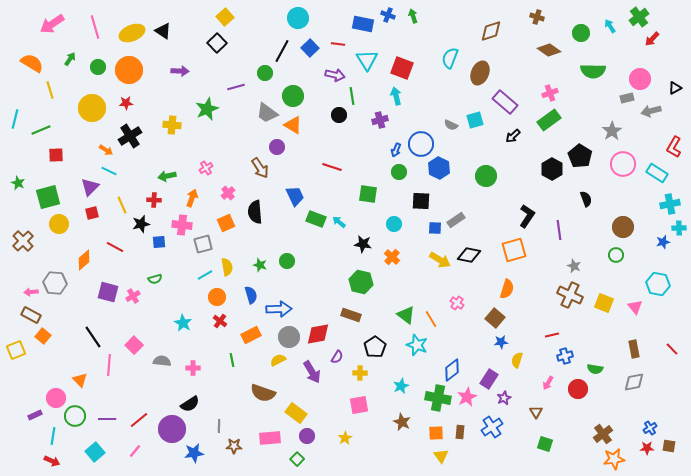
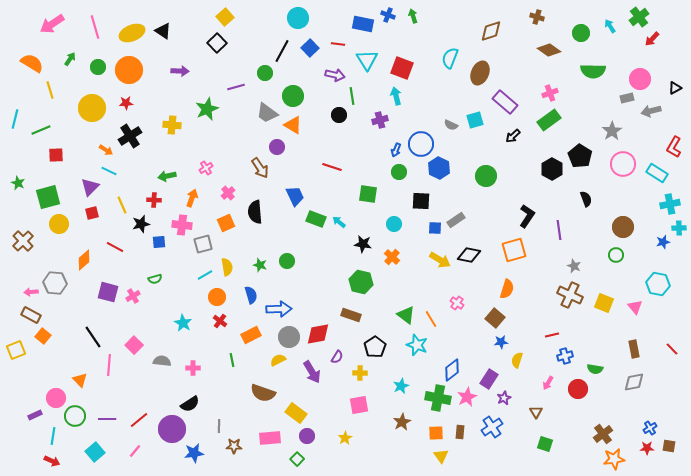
brown star at (402, 422): rotated 18 degrees clockwise
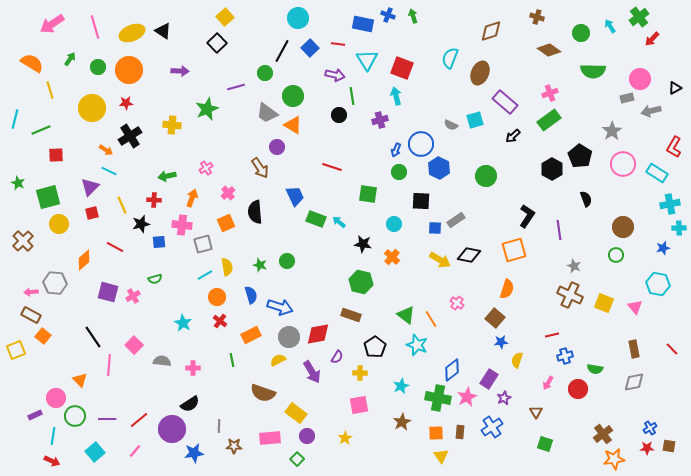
blue star at (663, 242): moved 6 px down
blue arrow at (279, 309): moved 1 px right, 2 px up; rotated 20 degrees clockwise
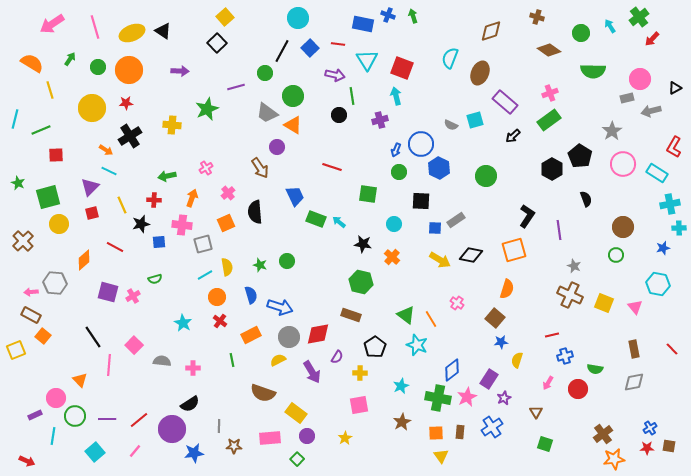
black diamond at (469, 255): moved 2 px right
red arrow at (52, 461): moved 25 px left
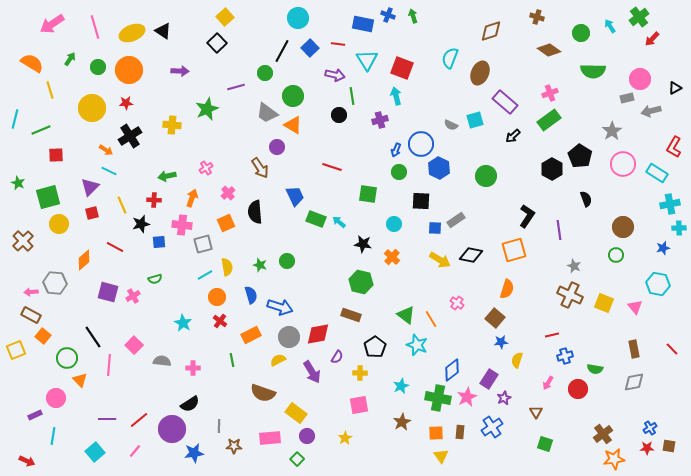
green circle at (75, 416): moved 8 px left, 58 px up
